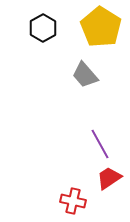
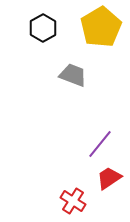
yellow pentagon: rotated 9 degrees clockwise
gray trapezoid: moved 12 px left; rotated 152 degrees clockwise
purple line: rotated 68 degrees clockwise
red cross: rotated 20 degrees clockwise
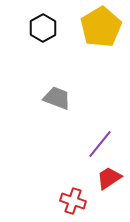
gray trapezoid: moved 16 px left, 23 px down
red cross: rotated 15 degrees counterclockwise
